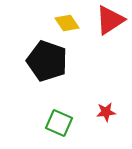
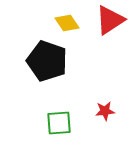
red star: moved 1 px left, 1 px up
green square: rotated 28 degrees counterclockwise
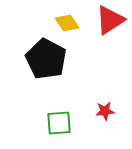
black pentagon: moved 1 px left, 2 px up; rotated 9 degrees clockwise
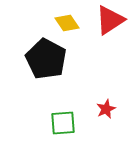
red star: moved 1 px right, 2 px up; rotated 18 degrees counterclockwise
green square: moved 4 px right
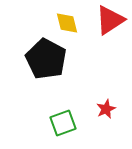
yellow diamond: rotated 20 degrees clockwise
green square: rotated 16 degrees counterclockwise
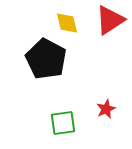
green square: rotated 12 degrees clockwise
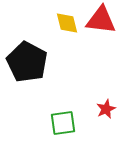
red triangle: moved 9 px left; rotated 40 degrees clockwise
black pentagon: moved 19 px left, 3 px down
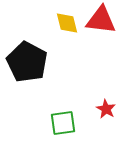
red star: rotated 18 degrees counterclockwise
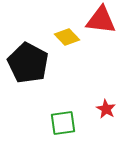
yellow diamond: moved 14 px down; rotated 30 degrees counterclockwise
black pentagon: moved 1 px right, 1 px down
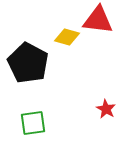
red triangle: moved 3 px left
yellow diamond: rotated 30 degrees counterclockwise
green square: moved 30 px left
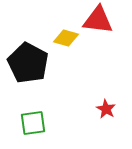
yellow diamond: moved 1 px left, 1 px down
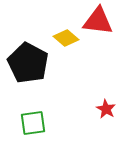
red triangle: moved 1 px down
yellow diamond: rotated 25 degrees clockwise
